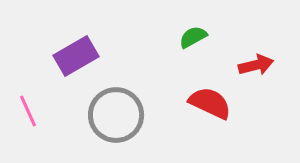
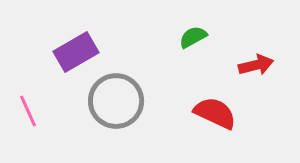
purple rectangle: moved 4 px up
red semicircle: moved 5 px right, 10 px down
gray circle: moved 14 px up
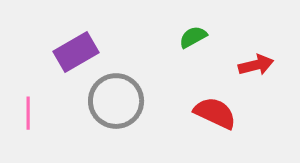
pink line: moved 2 px down; rotated 24 degrees clockwise
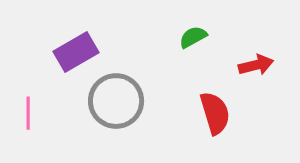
red semicircle: rotated 48 degrees clockwise
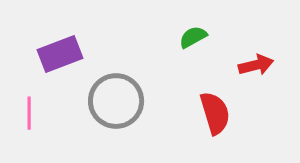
purple rectangle: moved 16 px left, 2 px down; rotated 9 degrees clockwise
pink line: moved 1 px right
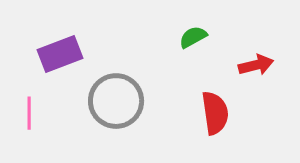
red semicircle: rotated 9 degrees clockwise
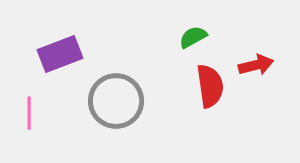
red semicircle: moved 5 px left, 27 px up
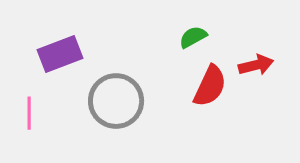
red semicircle: rotated 33 degrees clockwise
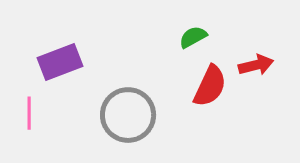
purple rectangle: moved 8 px down
gray circle: moved 12 px right, 14 px down
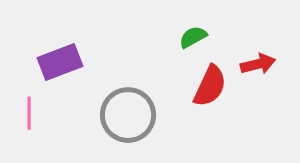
red arrow: moved 2 px right, 1 px up
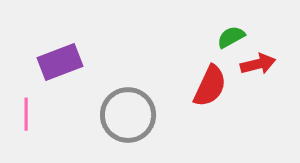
green semicircle: moved 38 px right
pink line: moved 3 px left, 1 px down
